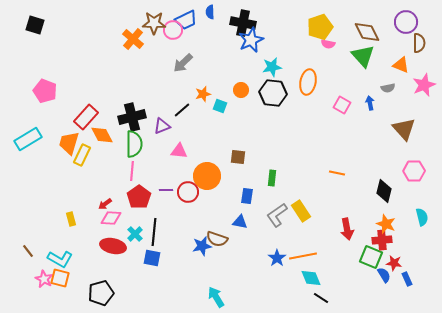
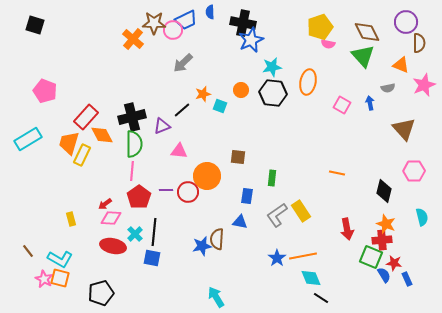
brown semicircle at (217, 239): rotated 75 degrees clockwise
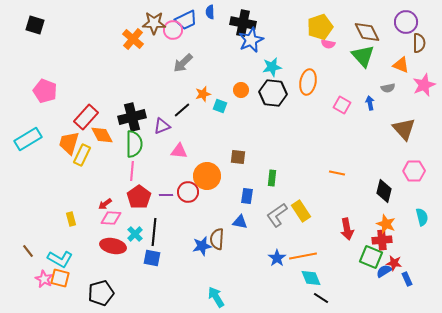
purple line at (166, 190): moved 5 px down
blue semicircle at (384, 275): moved 4 px up; rotated 91 degrees counterclockwise
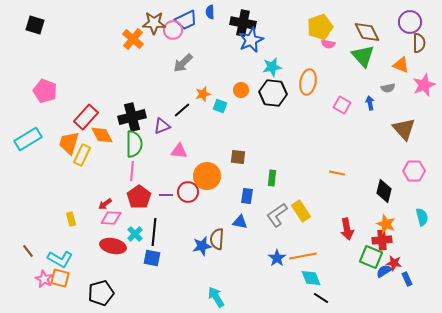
purple circle at (406, 22): moved 4 px right
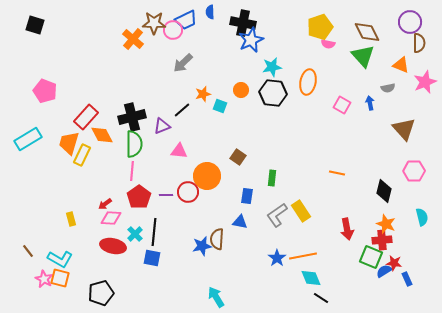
pink star at (424, 85): moved 1 px right, 3 px up
brown square at (238, 157): rotated 28 degrees clockwise
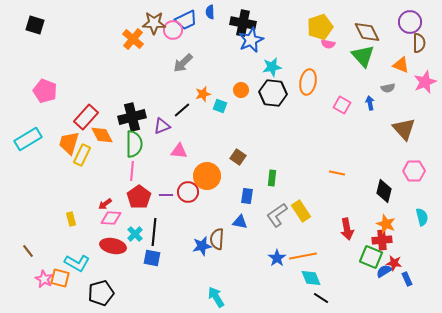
cyan L-shape at (60, 259): moved 17 px right, 4 px down
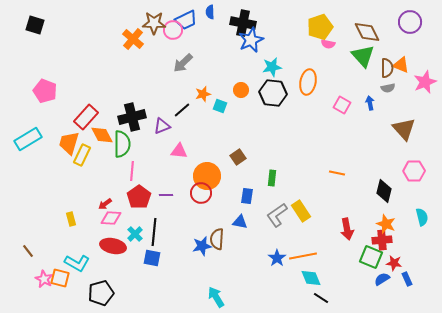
brown semicircle at (419, 43): moved 32 px left, 25 px down
green semicircle at (134, 144): moved 12 px left
brown square at (238, 157): rotated 21 degrees clockwise
red circle at (188, 192): moved 13 px right, 1 px down
blue semicircle at (384, 271): moved 2 px left, 8 px down
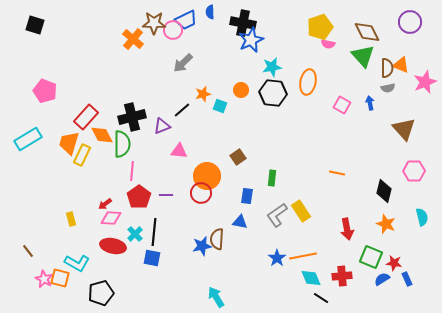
red cross at (382, 240): moved 40 px left, 36 px down
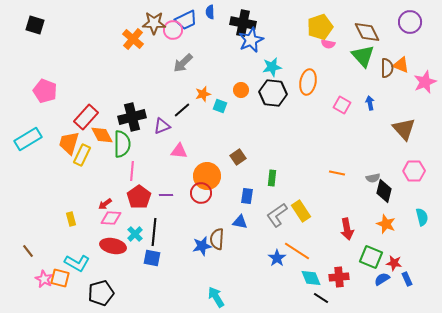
gray semicircle at (388, 88): moved 15 px left, 90 px down
orange line at (303, 256): moved 6 px left, 5 px up; rotated 44 degrees clockwise
red cross at (342, 276): moved 3 px left, 1 px down
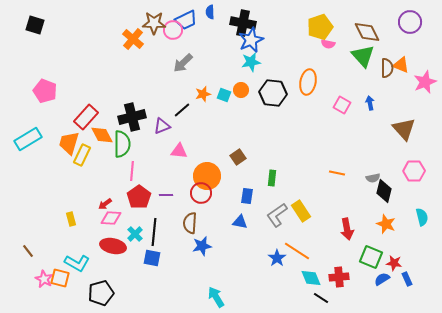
cyan star at (272, 67): moved 21 px left, 5 px up
cyan square at (220, 106): moved 4 px right, 11 px up
brown semicircle at (217, 239): moved 27 px left, 16 px up
